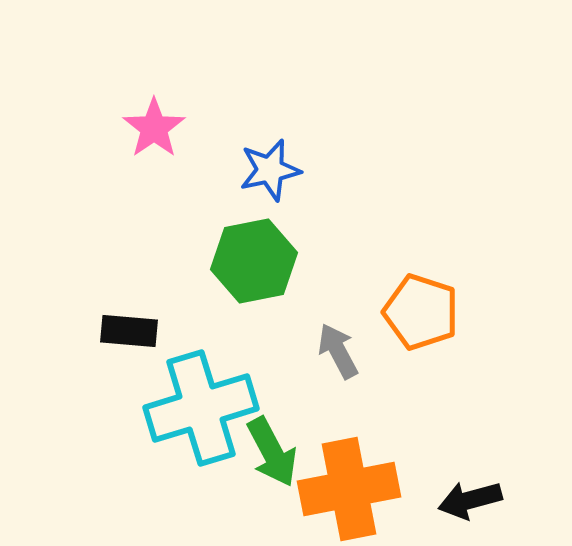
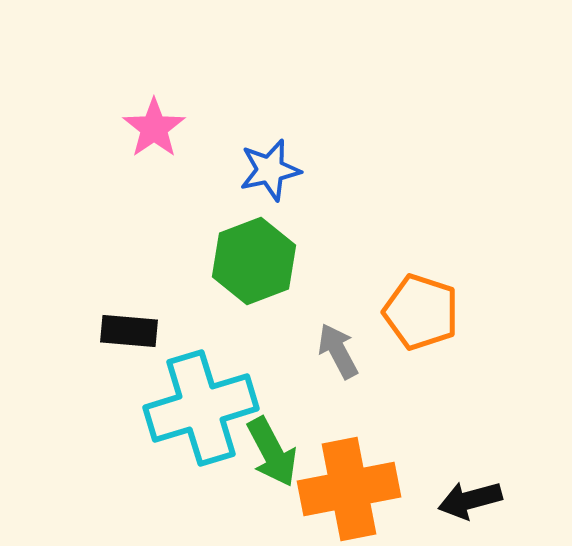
green hexagon: rotated 10 degrees counterclockwise
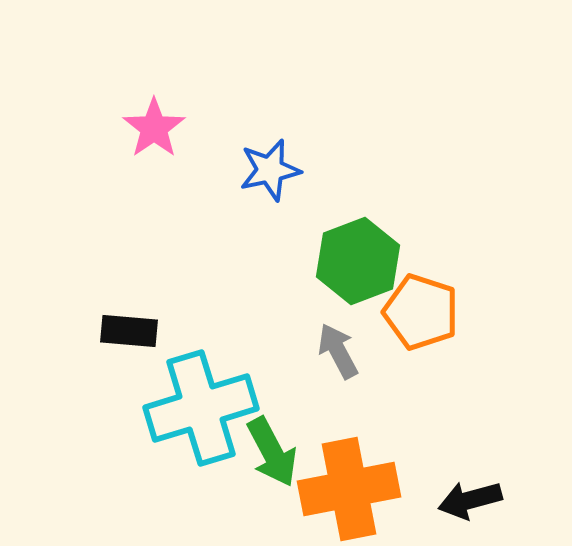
green hexagon: moved 104 px right
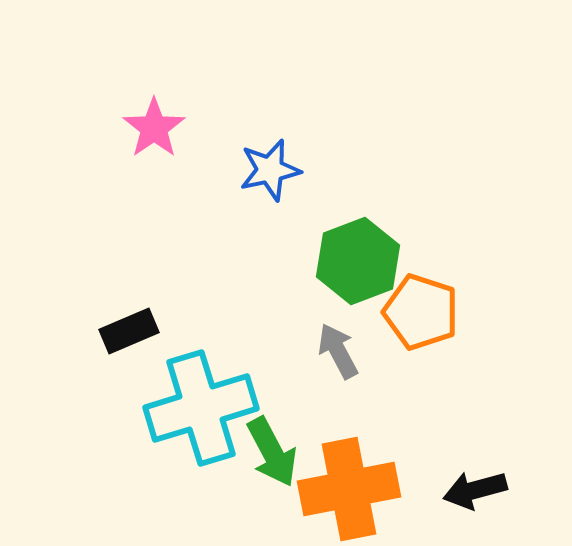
black rectangle: rotated 28 degrees counterclockwise
black arrow: moved 5 px right, 10 px up
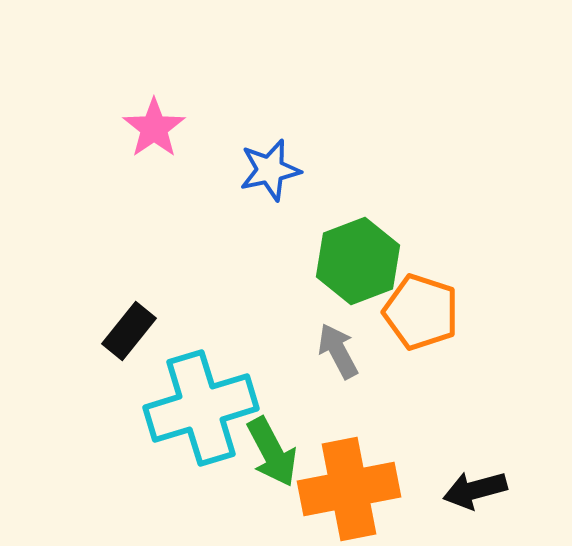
black rectangle: rotated 28 degrees counterclockwise
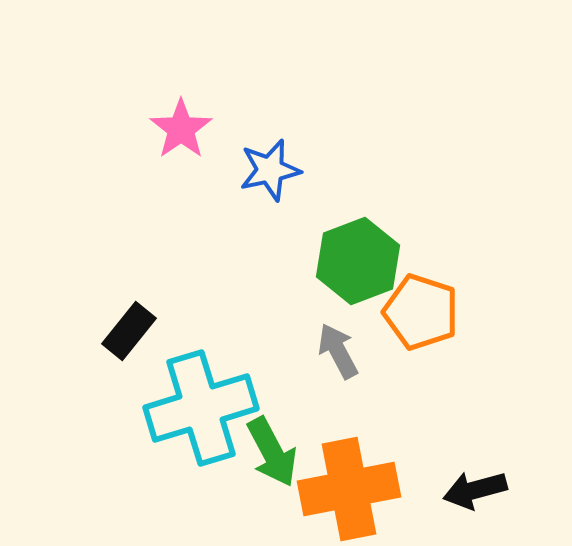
pink star: moved 27 px right, 1 px down
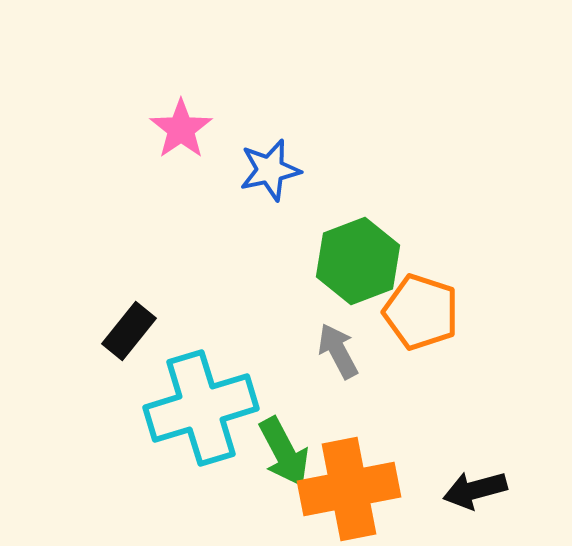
green arrow: moved 12 px right
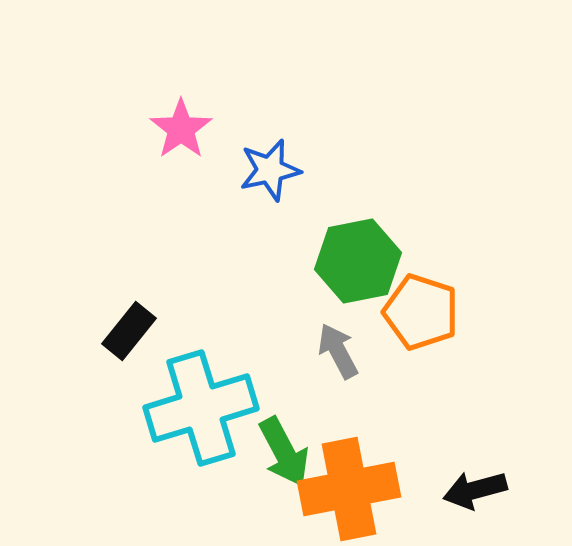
green hexagon: rotated 10 degrees clockwise
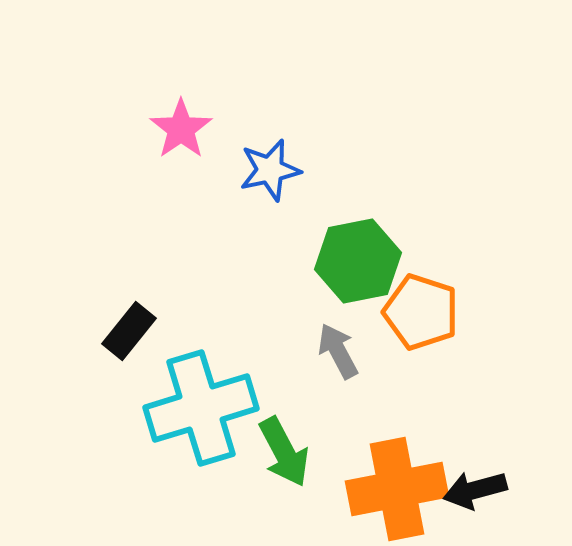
orange cross: moved 48 px right
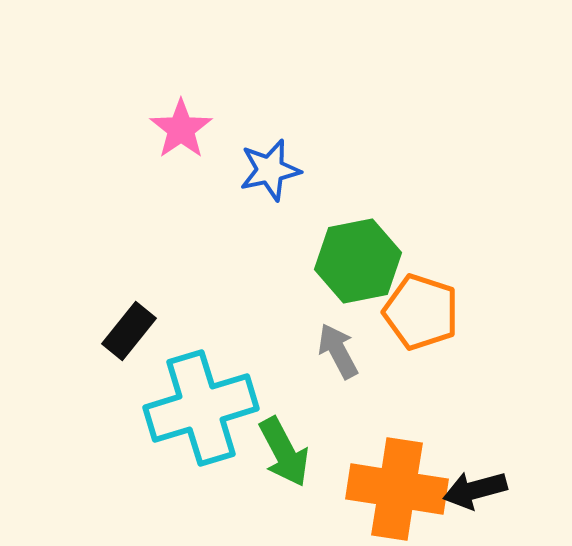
orange cross: rotated 20 degrees clockwise
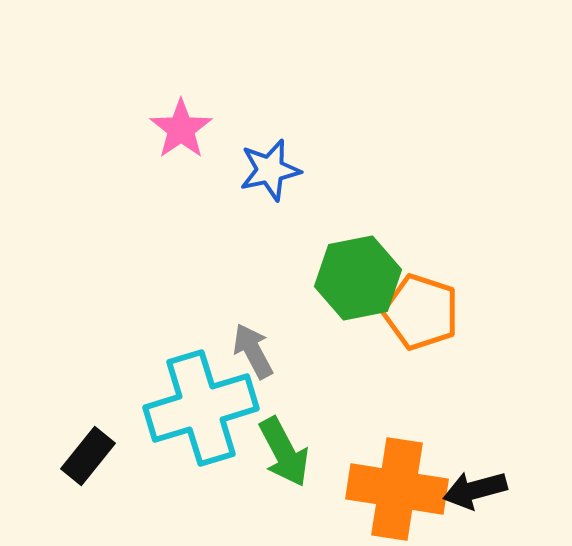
green hexagon: moved 17 px down
black rectangle: moved 41 px left, 125 px down
gray arrow: moved 85 px left
